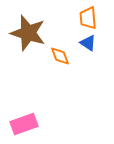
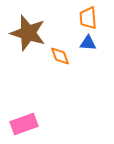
blue triangle: rotated 30 degrees counterclockwise
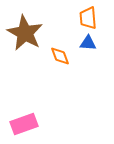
brown star: moved 3 px left; rotated 12 degrees clockwise
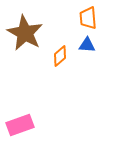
blue triangle: moved 1 px left, 2 px down
orange diamond: rotated 70 degrees clockwise
pink rectangle: moved 4 px left, 1 px down
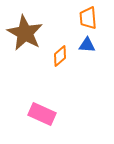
pink rectangle: moved 22 px right, 11 px up; rotated 44 degrees clockwise
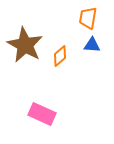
orange trapezoid: rotated 15 degrees clockwise
brown star: moved 12 px down
blue triangle: moved 5 px right
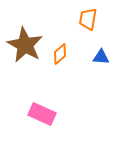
orange trapezoid: moved 1 px down
blue triangle: moved 9 px right, 12 px down
orange diamond: moved 2 px up
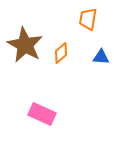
orange diamond: moved 1 px right, 1 px up
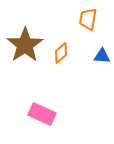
brown star: rotated 9 degrees clockwise
blue triangle: moved 1 px right, 1 px up
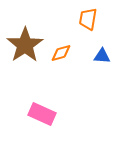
orange diamond: rotated 25 degrees clockwise
